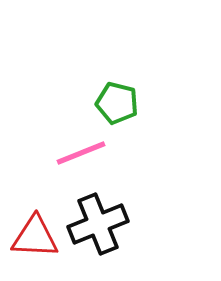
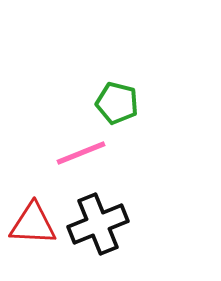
red triangle: moved 2 px left, 13 px up
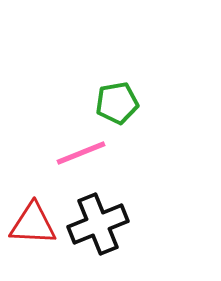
green pentagon: rotated 24 degrees counterclockwise
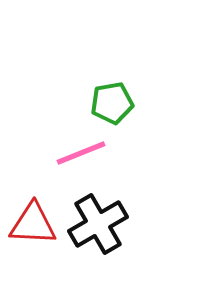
green pentagon: moved 5 px left
black cross: rotated 8 degrees counterclockwise
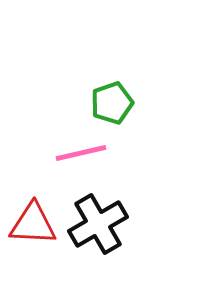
green pentagon: rotated 9 degrees counterclockwise
pink line: rotated 9 degrees clockwise
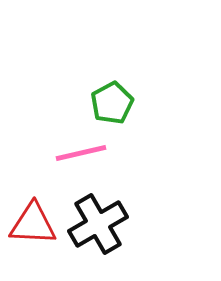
green pentagon: rotated 9 degrees counterclockwise
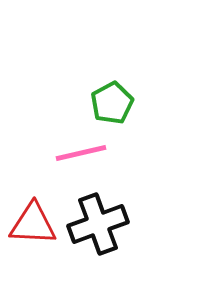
black cross: rotated 10 degrees clockwise
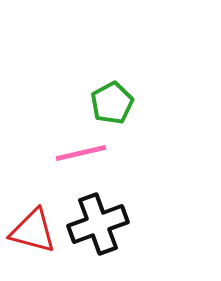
red triangle: moved 7 px down; rotated 12 degrees clockwise
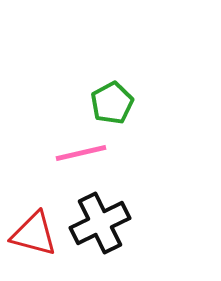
black cross: moved 2 px right, 1 px up; rotated 6 degrees counterclockwise
red triangle: moved 1 px right, 3 px down
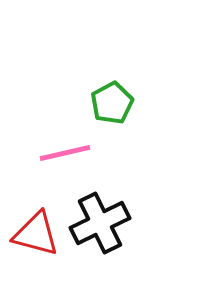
pink line: moved 16 px left
red triangle: moved 2 px right
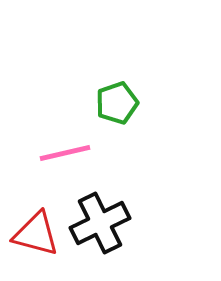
green pentagon: moved 5 px right; rotated 9 degrees clockwise
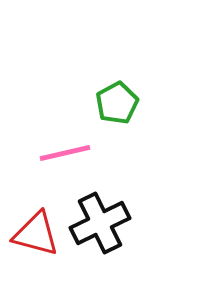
green pentagon: rotated 9 degrees counterclockwise
